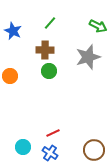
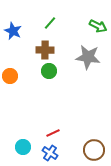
gray star: rotated 25 degrees clockwise
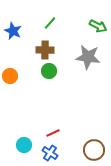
cyan circle: moved 1 px right, 2 px up
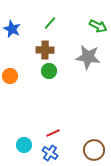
blue star: moved 1 px left, 2 px up
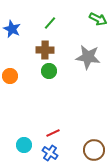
green arrow: moved 7 px up
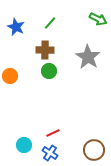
blue star: moved 4 px right, 2 px up
gray star: rotated 25 degrees clockwise
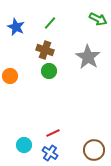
brown cross: rotated 18 degrees clockwise
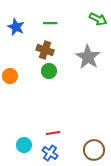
green line: rotated 48 degrees clockwise
red line: rotated 16 degrees clockwise
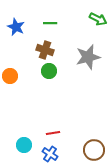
gray star: rotated 25 degrees clockwise
blue cross: moved 1 px down
